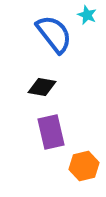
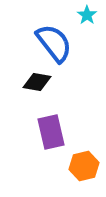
cyan star: rotated 12 degrees clockwise
blue semicircle: moved 9 px down
black diamond: moved 5 px left, 5 px up
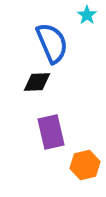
blue semicircle: moved 2 px left; rotated 15 degrees clockwise
black diamond: rotated 12 degrees counterclockwise
orange hexagon: moved 1 px right, 1 px up
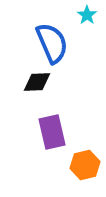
purple rectangle: moved 1 px right
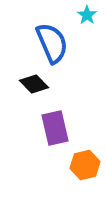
black diamond: moved 3 px left, 2 px down; rotated 48 degrees clockwise
purple rectangle: moved 3 px right, 4 px up
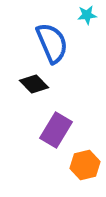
cyan star: rotated 30 degrees clockwise
purple rectangle: moved 1 px right, 2 px down; rotated 44 degrees clockwise
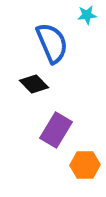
orange hexagon: rotated 12 degrees clockwise
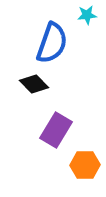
blue semicircle: rotated 42 degrees clockwise
